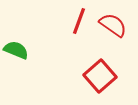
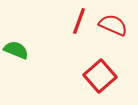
red semicircle: rotated 12 degrees counterclockwise
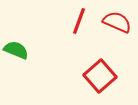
red semicircle: moved 4 px right, 3 px up
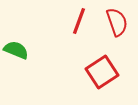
red semicircle: rotated 48 degrees clockwise
red square: moved 2 px right, 4 px up; rotated 8 degrees clockwise
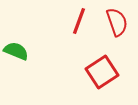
green semicircle: moved 1 px down
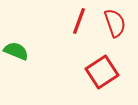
red semicircle: moved 2 px left, 1 px down
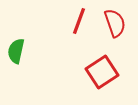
green semicircle: rotated 100 degrees counterclockwise
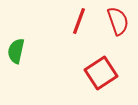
red semicircle: moved 3 px right, 2 px up
red square: moved 1 px left, 1 px down
